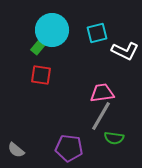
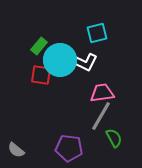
cyan circle: moved 8 px right, 30 px down
white L-shape: moved 41 px left, 11 px down
green semicircle: rotated 126 degrees counterclockwise
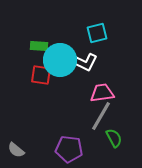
green rectangle: rotated 54 degrees clockwise
purple pentagon: moved 1 px down
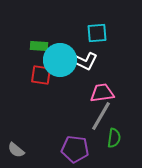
cyan square: rotated 10 degrees clockwise
white L-shape: moved 1 px up
green semicircle: rotated 36 degrees clockwise
purple pentagon: moved 6 px right
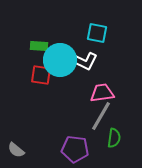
cyan square: rotated 15 degrees clockwise
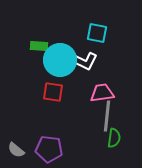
red square: moved 12 px right, 17 px down
gray line: moved 6 px right; rotated 24 degrees counterclockwise
purple pentagon: moved 26 px left
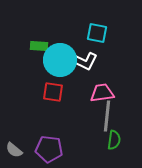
green semicircle: moved 2 px down
gray semicircle: moved 2 px left
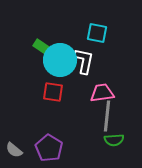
green rectangle: moved 3 px right, 1 px down; rotated 30 degrees clockwise
white L-shape: rotated 104 degrees counterclockwise
green semicircle: rotated 78 degrees clockwise
purple pentagon: moved 1 px up; rotated 24 degrees clockwise
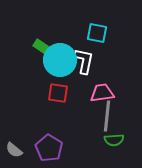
red square: moved 5 px right, 1 px down
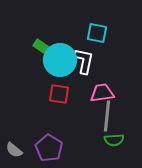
red square: moved 1 px right, 1 px down
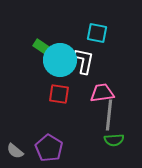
gray line: moved 2 px right, 1 px up
gray semicircle: moved 1 px right, 1 px down
